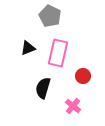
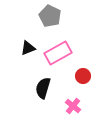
pink rectangle: rotated 48 degrees clockwise
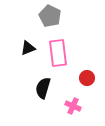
pink rectangle: rotated 68 degrees counterclockwise
red circle: moved 4 px right, 2 px down
pink cross: rotated 14 degrees counterclockwise
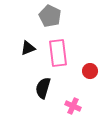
red circle: moved 3 px right, 7 px up
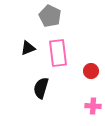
red circle: moved 1 px right
black semicircle: moved 2 px left
pink cross: moved 20 px right; rotated 21 degrees counterclockwise
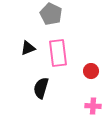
gray pentagon: moved 1 px right, 2 px up
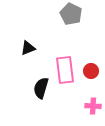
gray pentagon: moved 20 px right
pink rectangle: moved 7 px right, 17 px down
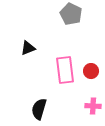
black semicircle: moved 2 px left, 21 px down
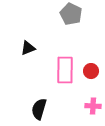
pink rectangle: rotated 8 degrees clockwise
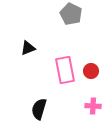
pink rectangle: rotated 12 degrees counterclockwise
